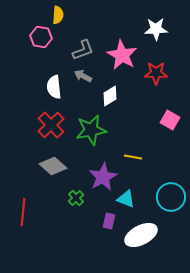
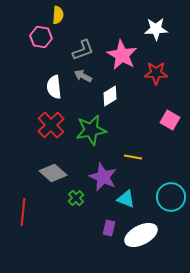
gray diamond: moved 7 px down
purple star: rotated 20 degrees counterclockwise
purple rectangle: moved 7 px down
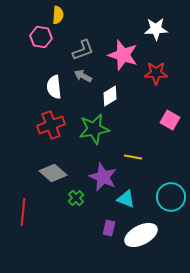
pink star: moved 1 px right; rotated 12 degrees counterclockwise
red cross: rotated 24 degrees clockwise
green star: moved 3 px right, 1 px up
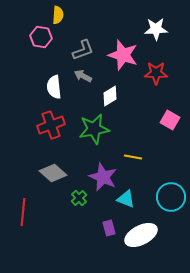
green cross: moved 3 px right
purple rectangle: rotated 28 degrees counterclockwise
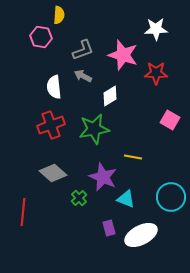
yellow semicircle: moved 1 px right
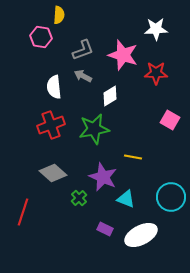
red line: rotated 12 degrees clockwise
purple rectangle: moved 4 px left, 1 px down; rotated 49 degrees counterclockwise
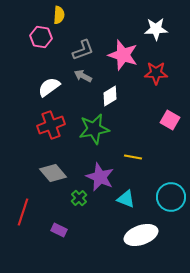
white semicircle: moved 5 px left; rotated 60 degrees clockwise
gray diamond: rotated 8 degrees clockwise
purple star: moved 3 px left
purple rectangle: moved 46 px left, 1 px down
white ellipse: rotated 8 degrees clockwise
